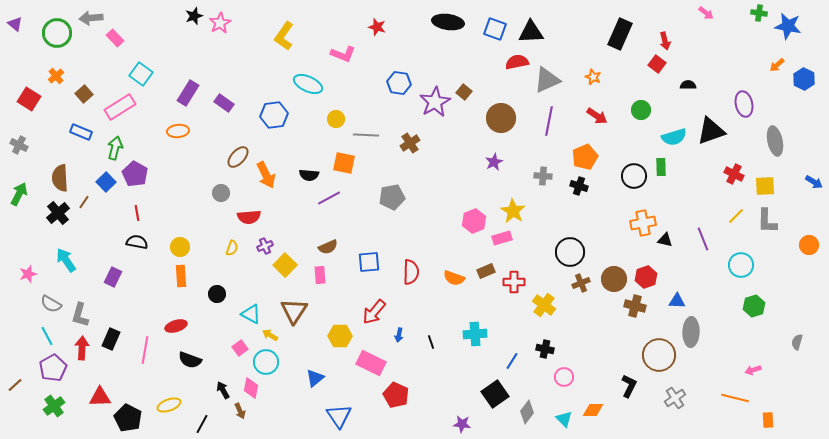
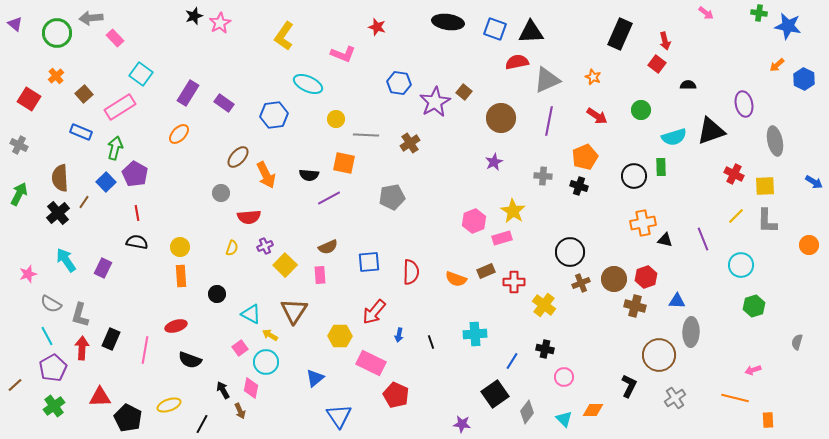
orange ellipse at (178, 131): moved 1 px right, 3 px down; rotated 40 degrees counterclockwise
purple rectangle at (113, 277): moved 10 px left, 9 px up
orange semicircle at (454, 278): moved 2 px right, 1 px down
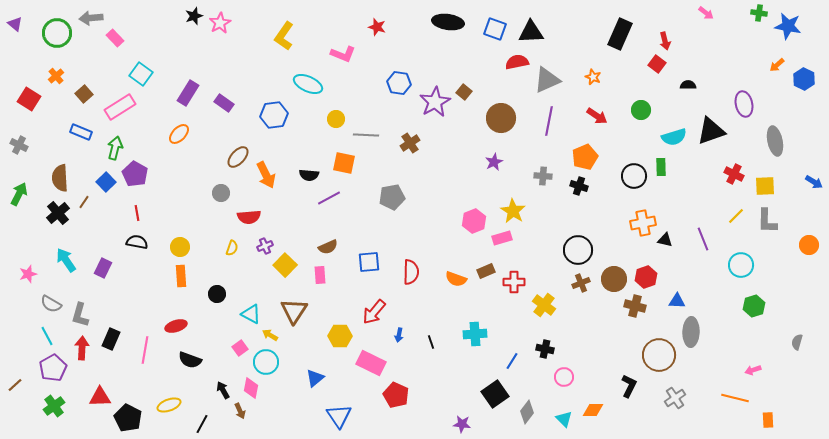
black circle at (570, 252): moved 8 px right, 2 px up
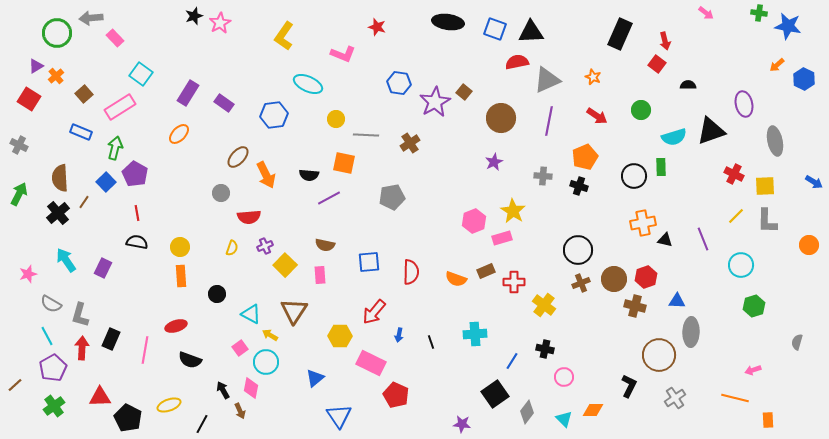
purple triangle at (15, 24): moved 21 px right, 42 px down; rotated 49 degrees clockwise
brown semicircle at (328, 247): moved 3 px left, 2 px up; rotated 36 degrees clockwise
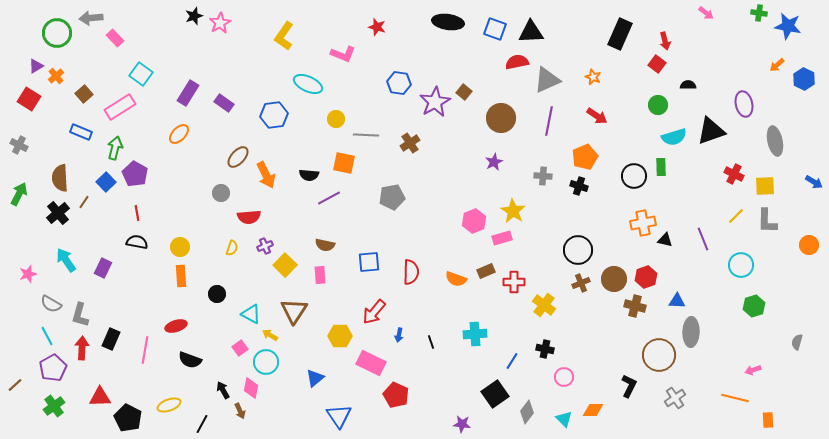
green circle at (641, 110): moved 17 px right, 5 px up
